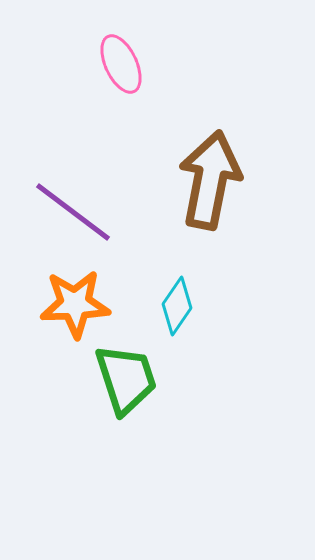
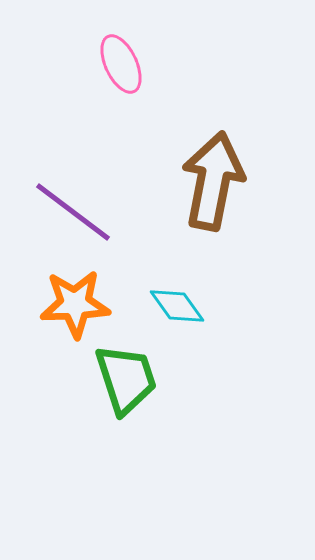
brown arrow: moved 3 px right, 1 px down
cyan diamond: rotated 70 degrees counterclockwise
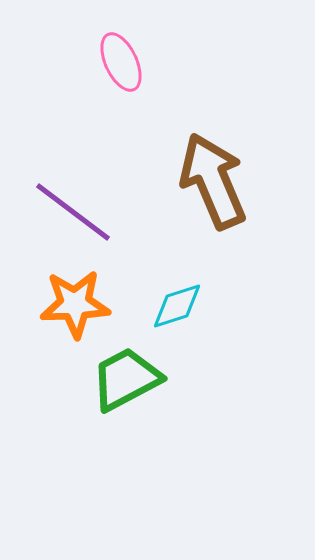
pink ellipse: moved 2 px up
brown arrow: rotated 34 degrees counterclockwise
cyan diamond: rotated 72 degrees counterclockwise
green trapezoid: rotated 100 degrees counterclockwise
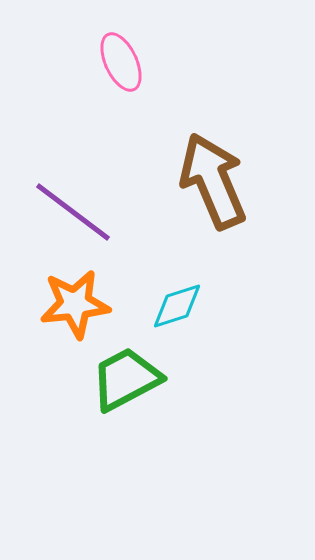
orange star: rotated 4 degrees counterclockwise
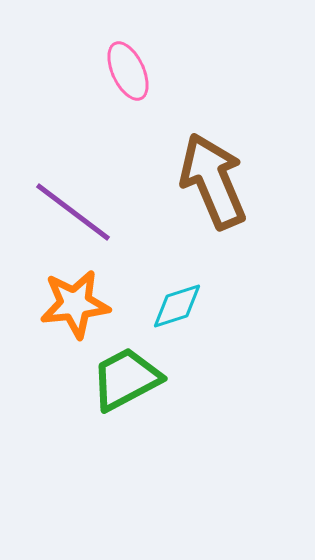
pink ellipse: moved 7 px right, 9 px down
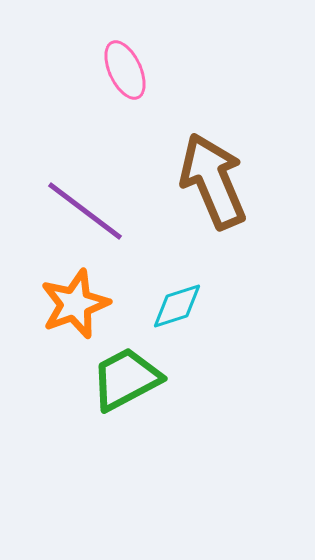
pink ellipse: moved 3 px left, 1 px up
purple line: moved 12 px right, 1 px up
orange star: rotated 14 degrees counterclockwise
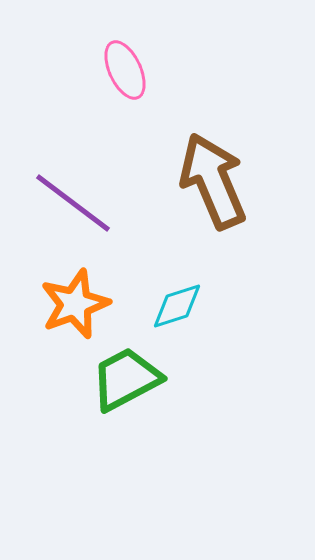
purple line: moved 12 px left, 8 px up
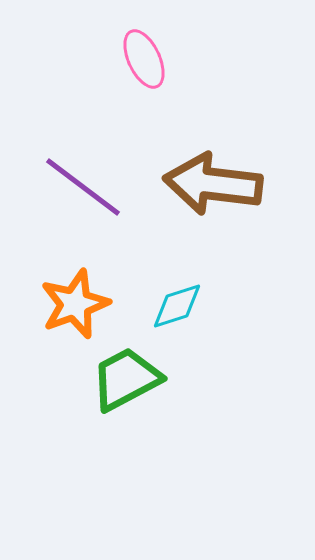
pink ellipse: moved 19 px right, 11 px up
brown arrow: moved 3 px down; rotated 60 degrees counterclockwise
purple line: moved 10 px right, 16 px up
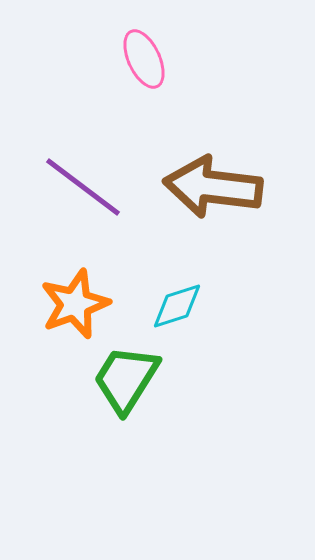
brown arrow: moved 3 px down
green trapezoid: rotated 30 degrees counterclockwise
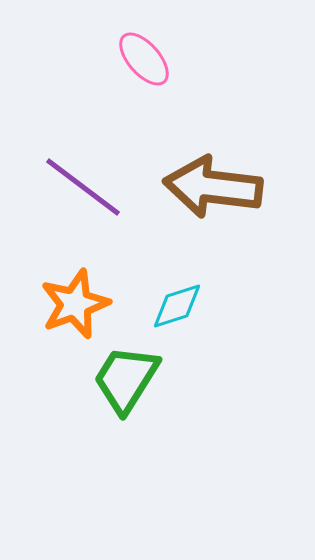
pink ellipse: rotated 16 degrees counterclockwise
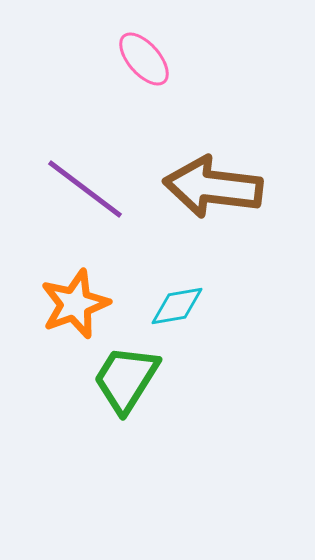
purple line: moved 2 px right, 2 px down
cyan diamond: rotated 8 degrees clockwise
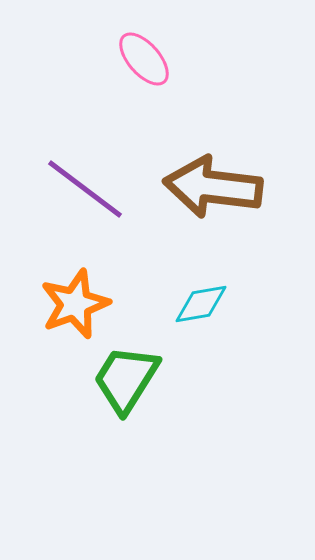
cyan diamond: moved 24 px right, 2 px up
